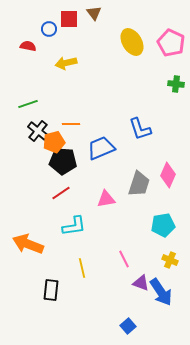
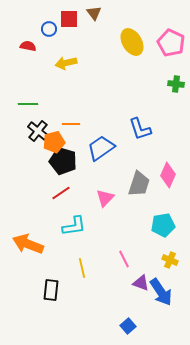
green line: rotated 18 degrees clockwise
blue trapezoid: rotated 12 degrees counterclockwise
black pentagon: rotated 12 degrees clockwise
pink triangle: moved 1 px left, 1 px up; rotated 36 degrees counterclockwise
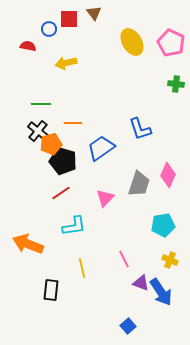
green line: moved 13 px right
orange line: moved 2 px right, 1 px up
orange pentagon: moved 3 px left, 2 px down
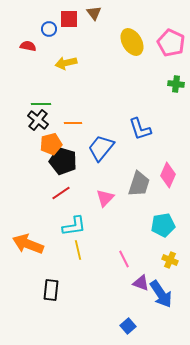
black cross: moved 11 px up
blue trapezoid: rotated 16 degrees counterclockwise
yellow line: moved 4 px left, 18 px up
blue arrow: moved 2 px down
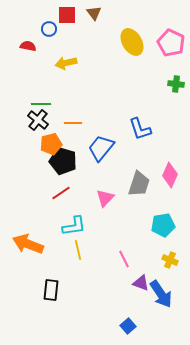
red square: moved 2 px left, 4 px up
pink diamond: moved 2 px right
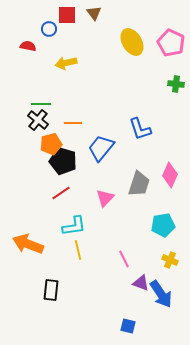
blue square: rotated 35 degrees counterclockwise
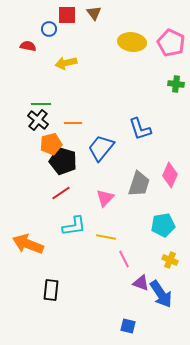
yellow ellipse: rotated 52 degrees counterclockwise
yellow line: moved 28 px right, 13 px up; rotated 66 degrees counterclockwise
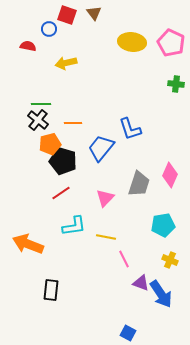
red square: rotated 18 degrees clockwise
blue L-shape: moved 10 px left
orange pentagon: moved 1 px left
blue square: moved 7 px down; rotated 14 degrees clockwise
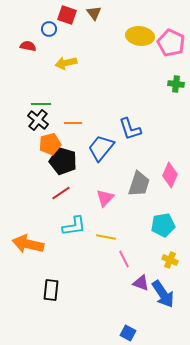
yellow ellipse: moved 8 px right, 6 px up
orange arrow: rotated 8 degrees counterclockwise
blue arrow: moved 2 px right
